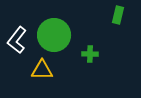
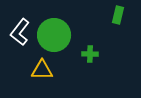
white L-shape: moved 3 px right, 8 px up
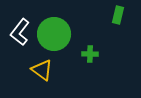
green circle: moved 1 px up
yellow triangle: rotated 35 degrees clockwise
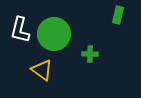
white L-shape: moved 2 px up; rotated 24 degrees counterclockwise
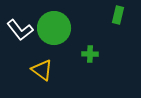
white L-shape: rotated 52 degrees counterclockwise
green circle: moved 6 px up
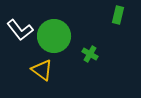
green circle: moved 8 px down
green cross: rotated 28 degrees clockwise
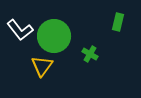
green rectangle: moved 7 px down
yellow triangle: moved 4 px up; rotated 30 degrees clockwise
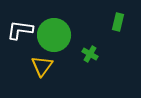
white L-shape: rotated 136 degrees clockwise
green circle: moved 1 px up
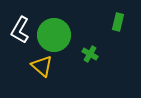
white L-shape: rotated 68 degrees counterclockwise
yellow triangle: rotated 25 degrees counterclockwise
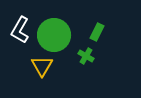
green rectangle: moved 21 px left, 10 px down; rotated 12 degrees clockwise
green cross: moved 4 px left, 2 px down
yellow triangle: rotated 20 degrees clockwise
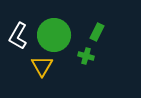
white L-shape: moved 2 px left, 6 px down
green cross: rotated 14 degrees counterclockwise
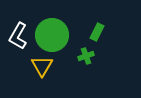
green circle: moved 2 px left
green cross: rotated 35 degrees counterclockwise
